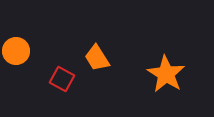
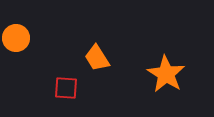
orange circle: moved 13 px up
red square: moved 4 px right, 9 px down; rotated 25 degrees counterclockwise
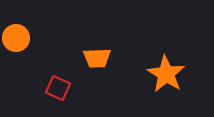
orange trapezoid: rotated 60 degrees counterclockwise
red square: moved 8 px left; rotated 20 degrees clockwise
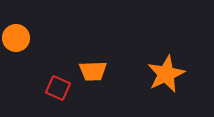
orange trapezoid: moved 4 px left, 13 px down
orange star: rotated 15 degrees clockwise
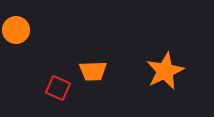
orange circle: moved 8 px up
orange star: moved 1 px left, 3 px up
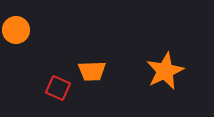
orange trapezoid: moved 1 px left
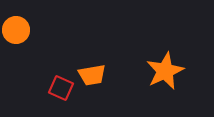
orange trapezoid: moved 4 px down; rotated 8 degrees counterclockwise
red square: moved 3 px right
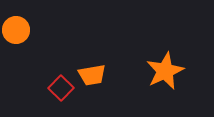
red square: rotated 20 degrees clockwise
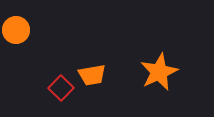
orange star: moved 6 px left, 1 px down
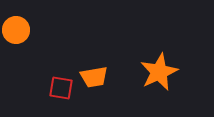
orange trapezoid: moved 2 px right, 2 px down
red square: rotated 35 degrees counterclockwise
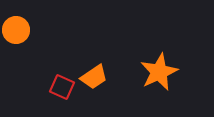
orange trapezoid: rotated 24 degrees counterclockwise
red square: moved 1 px right, 1 px up; rotated 15 degrees clockwise
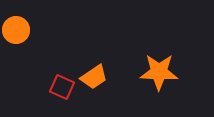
orange star: rotated 27 degrees clockwise
